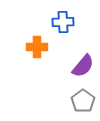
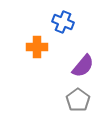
blue cross: rotated 25 degrees clockwise
gray pentagon: moved 5 px left, 1 px up
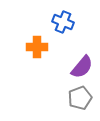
purple semicircle: moved 1 px left, 1 px down
gray pentagon: moved 2 px right, 2 px up; rotated 15 degrees clockwise
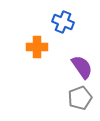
purple semicircle: rotated 75 degrees counterclockwise
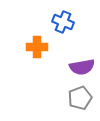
purple semicircle: rotated 115 degrees clockwise
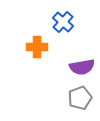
blue cross: rotated 20 degrees clockwise
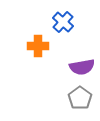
orange cross: moved 1 px right, 1 px up
gray pentagon: rotated 15 degrees counterclockwise
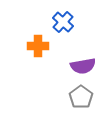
purple semicircle: moved 1 px right, 1 px up
gray pentagon: moved 1 px right, 1 px up
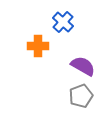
purple semicircle: rotated 140 degrees counterclockwise
gray pentagon: moved 1 px up; rotated 15 degrees clockwise
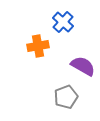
orange cross: rotated 10 degrees counterclockwise
gray pentagon: moved 15 px left, 1 px down
